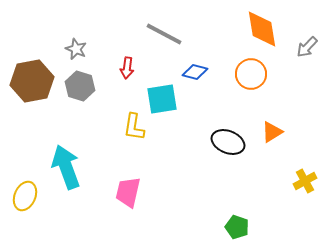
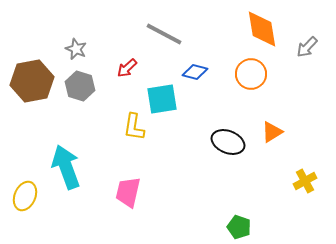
red arrow: rotated 40 degrees clockwise
green pentagon: moved 2 px right
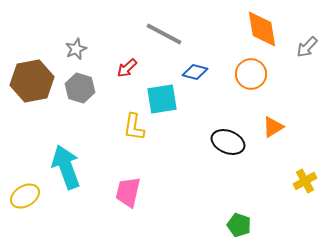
gray star: rotated 25 degrees clockwise
gray hexagon: moved 2 px down
orange triangle: moved 1 px right, 5 px up
yellow ellipse: rotated 36 degrees clockwise
green pentagon: moved 2 px up
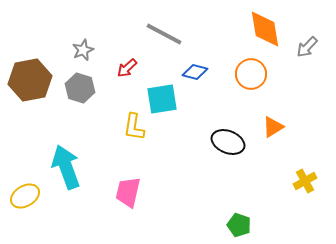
orange diamond: moved 3 px right
gray star: moved 7 px right, 1 px down
brown hexagon: moved 2 px left, 1 px up
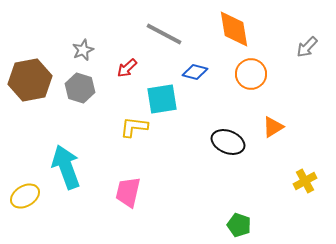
orange diamond: moved 31 px left
yellow L-shape: rotated 88 degrees clockwise
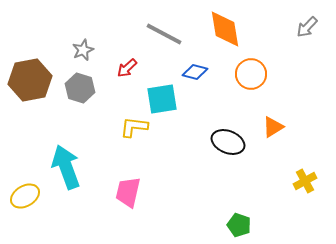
orange diamond: moved 9 px left
gray arrow: moved 20 px up
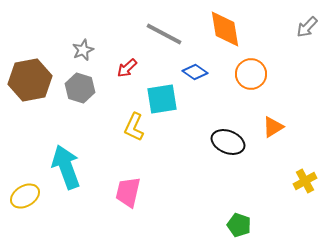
blue diamond: rotated 20 degrees clockwise
yellow L-shape: rotated 72 degrees counterclockwise
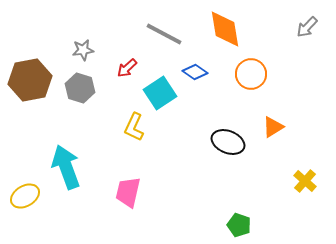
gray star: rotated 15 degrees clockwise
cyan square: moved 2 px left, 6 px up; rotated 24 degrees counterclockwise
yellow cross: rotated 20 degrees counterclockwise
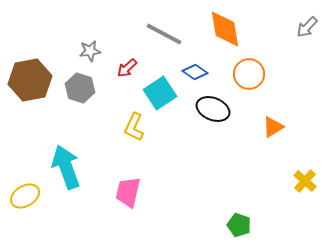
gray star: moved 7 px right, 1 px down
orange circle: moved 2 px left
black ellipse: moved 15 px left, 33 px up
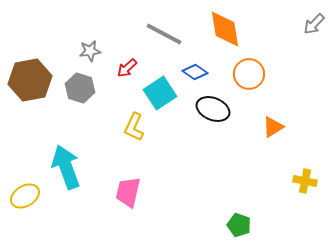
gray arrow: moved 7 px right, 3 px up
yellow cross: rotated 30 degrees counterclockwise
